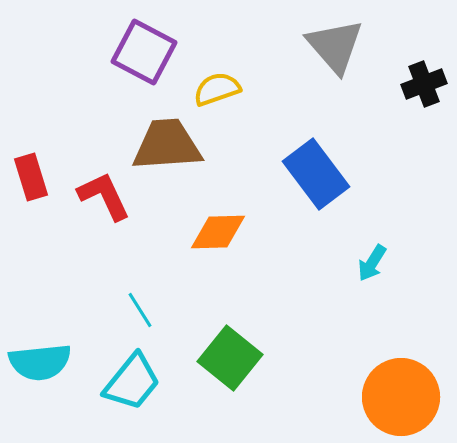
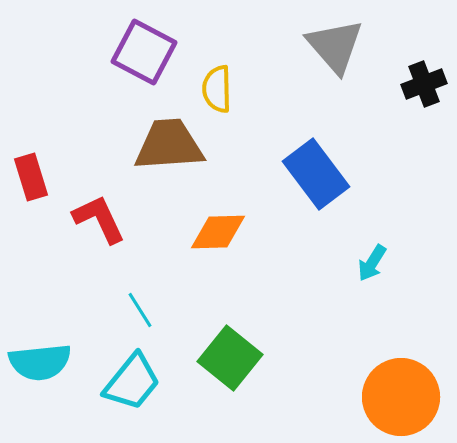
yellow semicircle: rotated 72 degrees counterclockwise
brown trapezoid: moved 2 px right
red L-shape: moved 5 px left, 23 px down
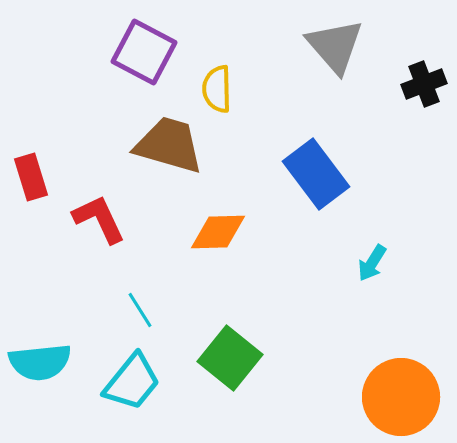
brown trapezoid: rotated 20 degrees clockwise
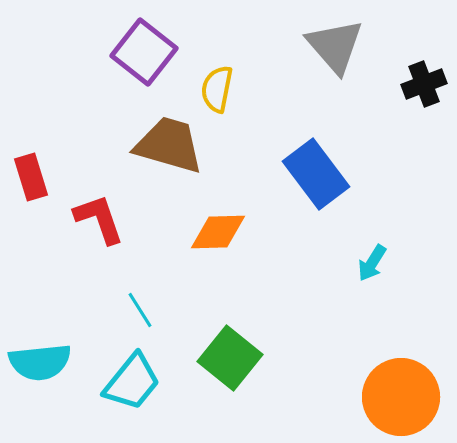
purple square: rotated 10 degrees clockwise
yellow semicircle: rotated 12 degrees clockwise
red L-shape: rotated 6 degrees clockwise
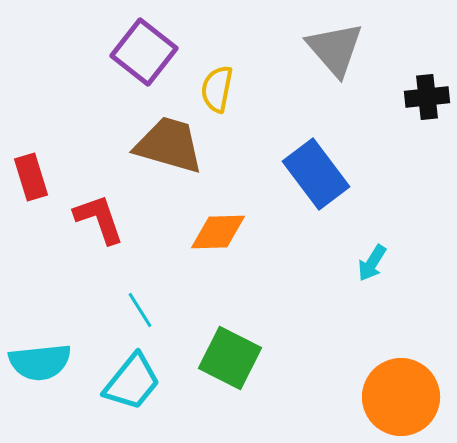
gray triangle: moved 3 px down
black cross: moved 3 px right, 13 px down; rotated 15 degrees clockwise
green square: rotated 12 degrees counterclockwise
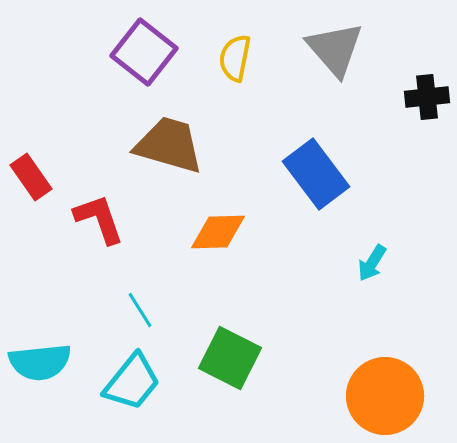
yellow semicircle: moved 18 px right, 31 px up
red rectangle: rotated 18 degrees counterclockwise
orange circle: moved 16 px left, 1 px up
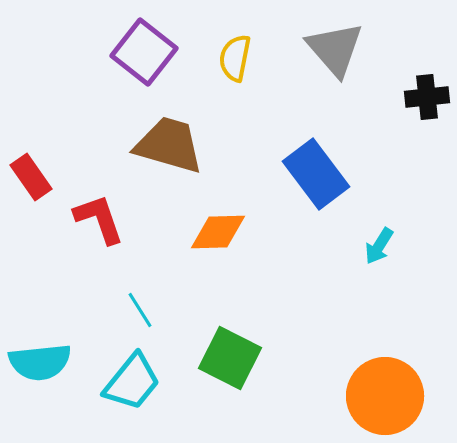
cyan arrow: moved 7 px right, 17 px up
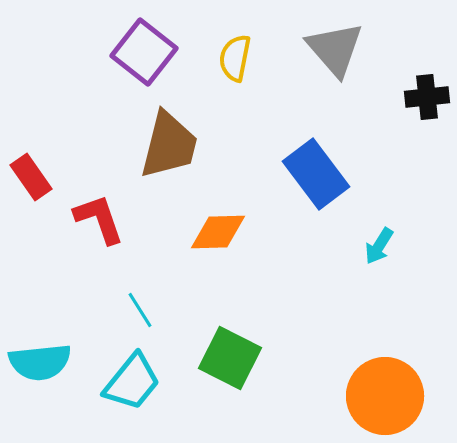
brown trapezoid: rotated 88 degrees clockwise
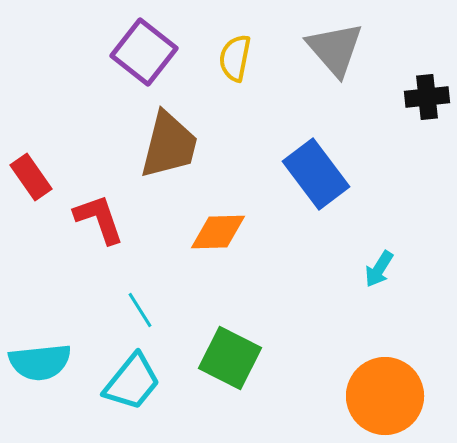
cyan arrow: moved 23 px down
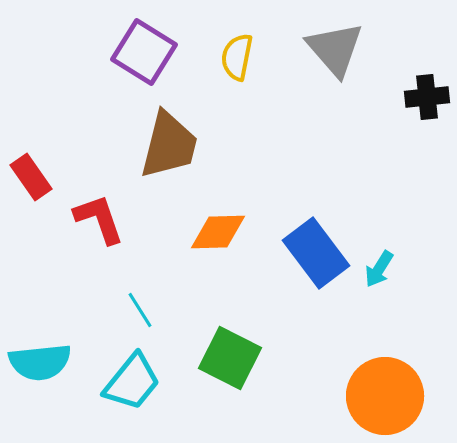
purple square: rotated 6 degrees counterclockwise
yellow semicircle: moved 2 px right, 1 px up
blue rectangle: moved 79 px down
